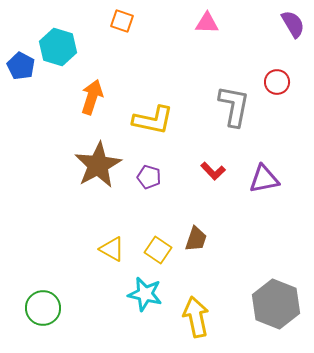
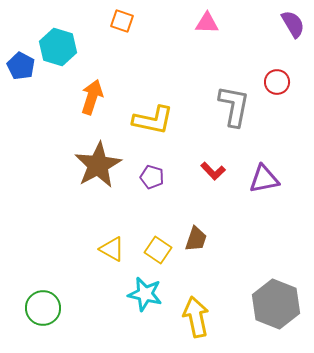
purple pentagon: moved 3 px right
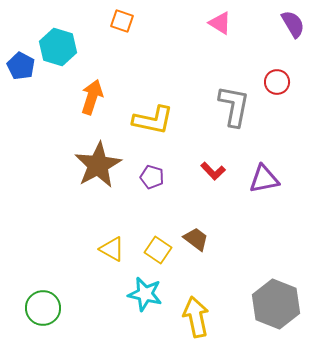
pink triangle: moved 13 px right; rotated 30 degrees clockwise
brown trapezoid: rotated 72 degrees counterclockwise
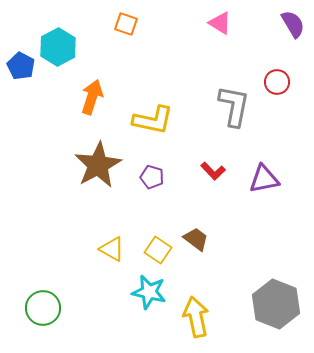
orange square: moved 4 px right, 3 px down
cyan hexagon: rotated 15 degrees clockwise
cyan star: moved 4 px right, 2 px up
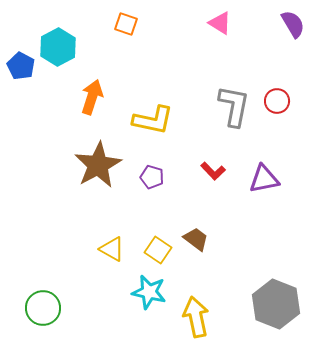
red circle: moved 19 px down
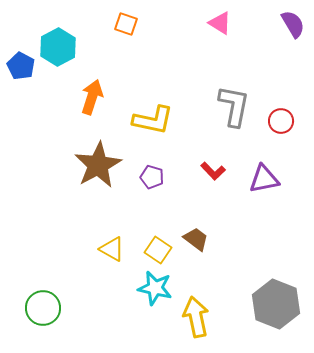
red circle: moved 4 px right, 20 px down
cyan star: moved 6 px right, 4 px up
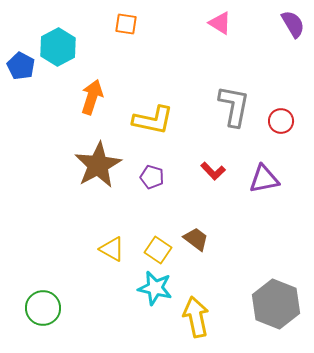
orange square: rotated 10 degrees counterclockwise
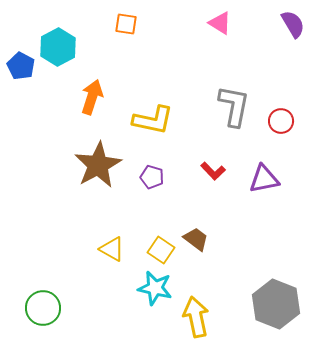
yellow square: moved 3 px right
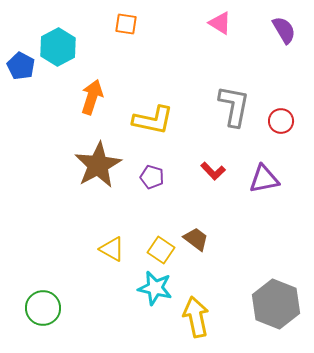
purple semicircle: moved 9 px left, 6 px down
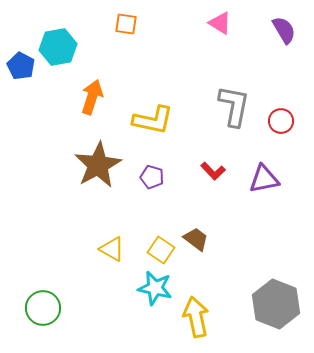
cyan hexagon: rotated 18 degrees clockwise
